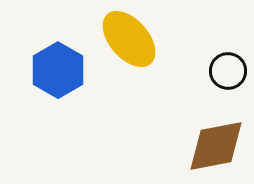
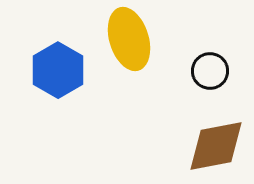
yellow ellipse: rotated 24 degrees clockwise
black circle: moved 18 px left
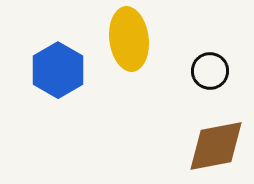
yellow ellipse: rotated 10 degrees clockwise
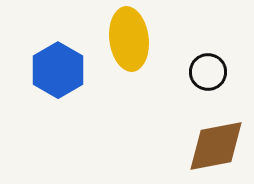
black circle: moved 2 px left, 1 px down
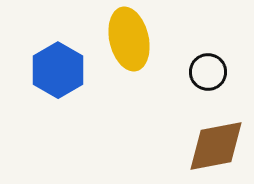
yellow ellipse: rotated 6 degrees counterclockwise
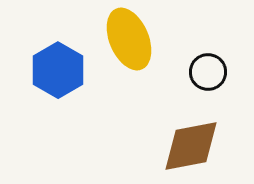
yellow ellipse: rotated 10 degrees counterclockwise
brown diamond: moved 25 px left
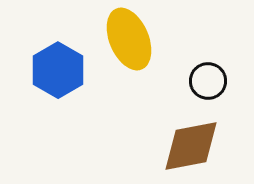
black circle: moved 9 px down
